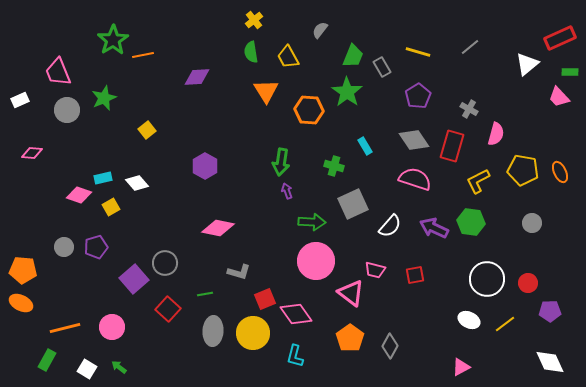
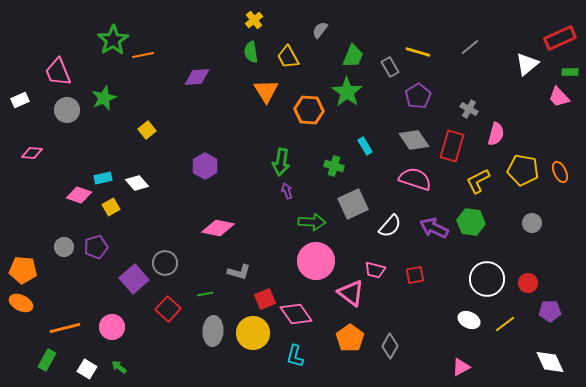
gray rectangle at (382, 67): moved 8 px right
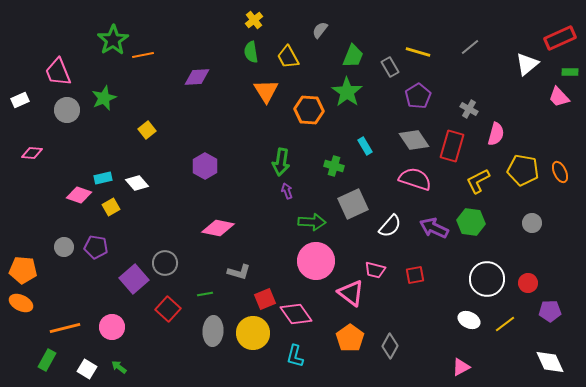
purple pentagon at (96, 247): rotated 25 degrees clockwise
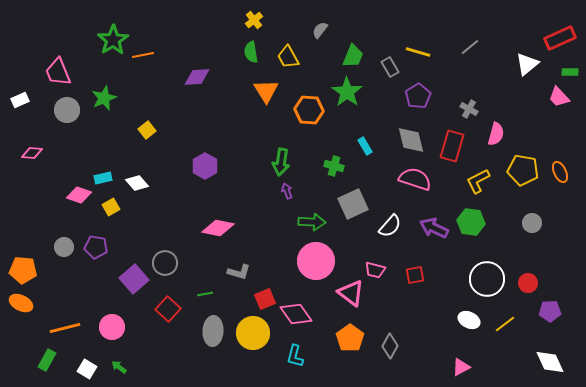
gray diamond at (414, 140): moved 3 px left; rotated 20 degrees clockwise
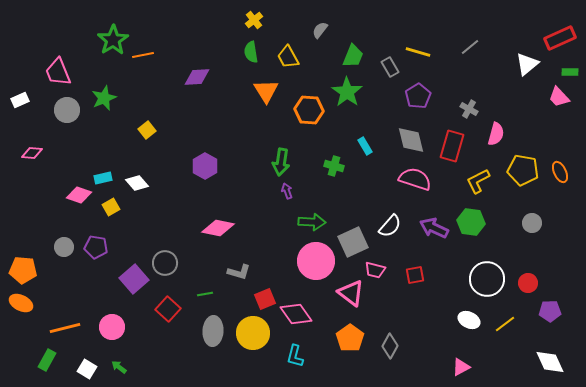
gray square at (353, 204): moved 38 px down
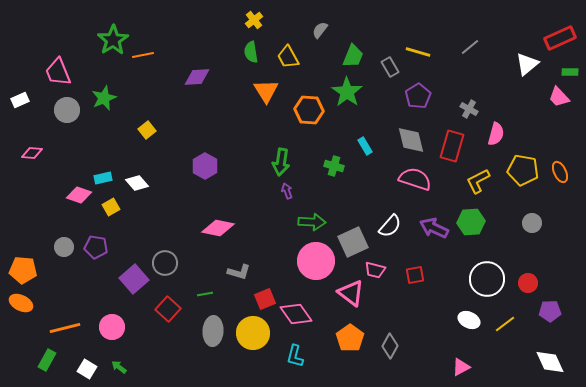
green hexagon at (471, 222): rotated 12 degrees counterclockwise
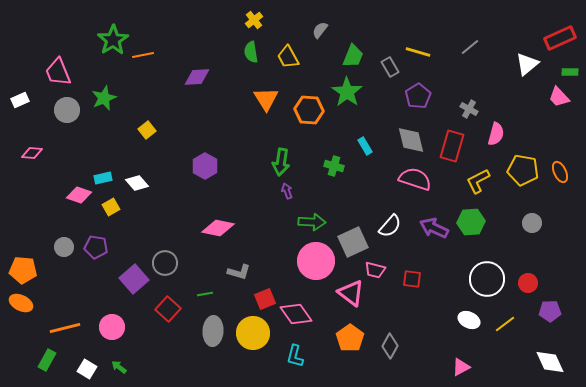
orange triangle at (266, 91): moved 8 px down
red square at (415, 275): moved 3 px left, 4 px down; rotated 18 degrees clockwise
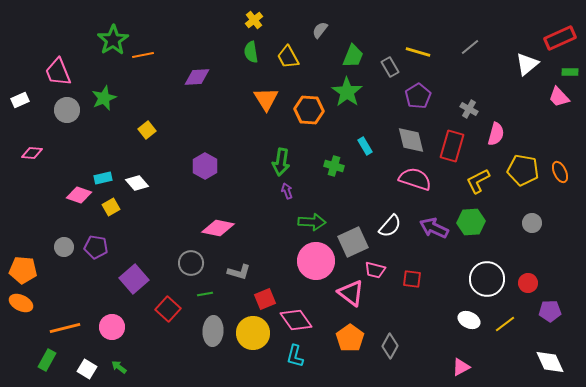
gray circle at (165, 263): moved 26 px right
pink diamond at (296, 314): moved 6 px down
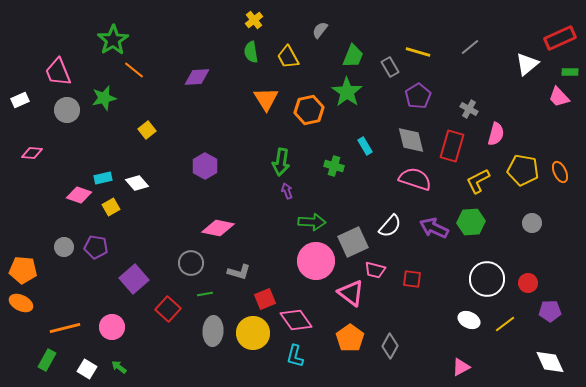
orange line at (143, 55): moved 9 px left, 15 px down; rotated 50 degrees clockwise
green star at (104, 98): rotated 10 degrees clockwise
orange hexagon at (309, 110): rotated 16 degrees counterclockwise
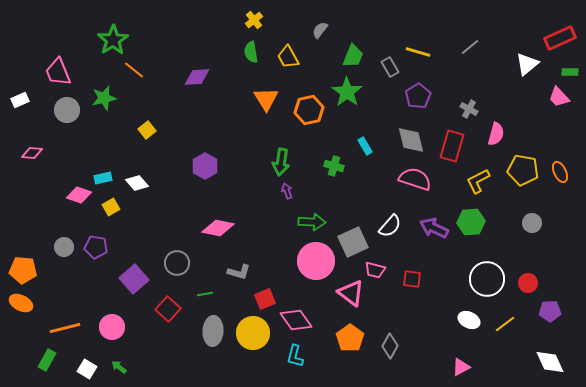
gray circle at (191, 263): moved 14 px left
